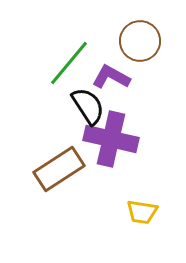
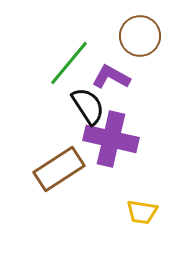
brown circle: moved 5 px up
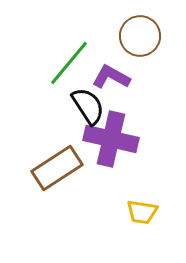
brown rectangle: moved 2 px left, 1 px up
